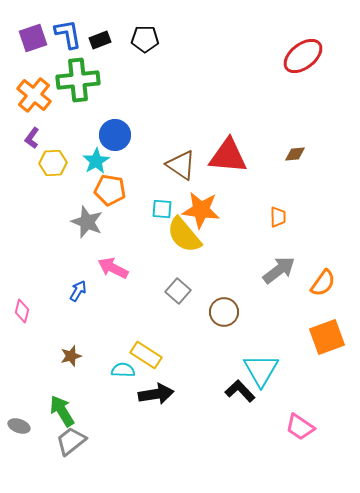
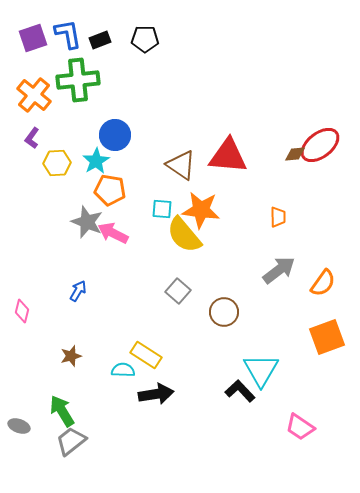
red ellipse: moved 17 px right, 89 px down
yellow hexagon: moved 4 px right
pink arrow: moved 35 px up
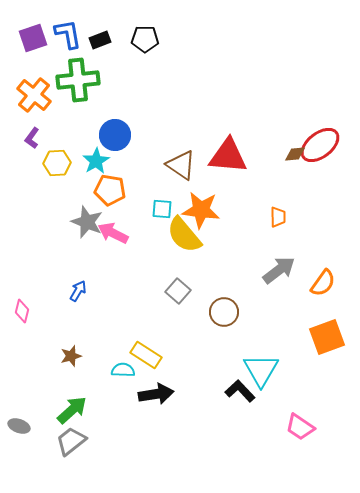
green arrow: moved 10 px right, 1 px up; rotated 80 degrees clockwise
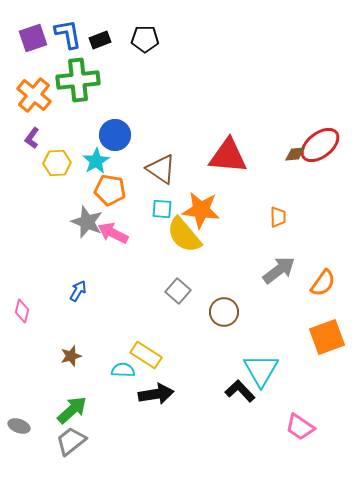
brown triangle: moved 20 px left, 4 px down
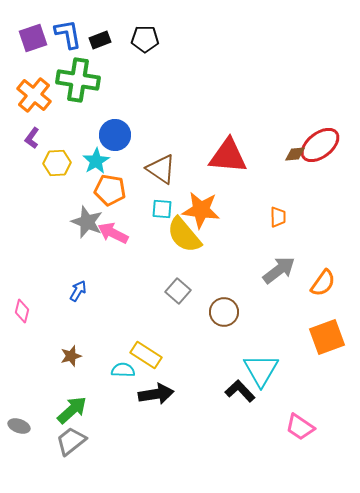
green cross: rotated 15 degrees clockwise
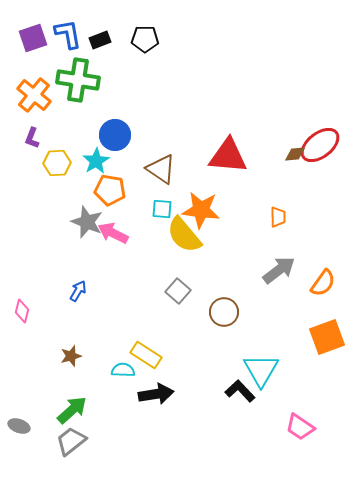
purple L-shape: rotated 15 degrees counterclockwise
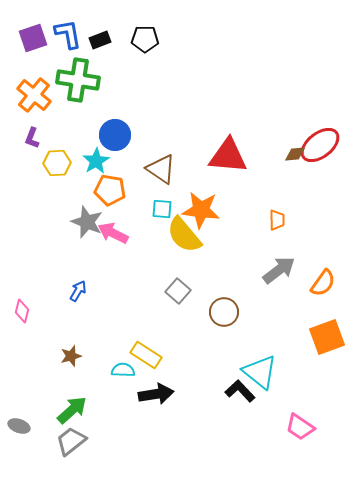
orange trapezoid: moved 1 px left, 3 px down
cyan triangle: moved 1 px left, 2 px down; rotated 21 degrees counterclockwise
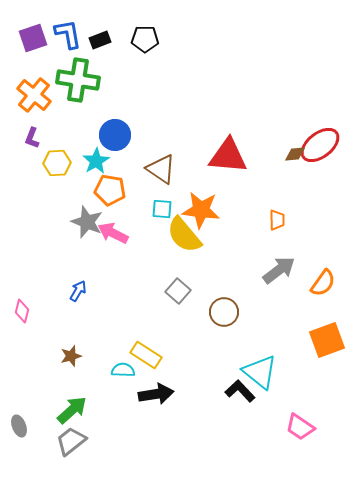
orange square: moved 3 px down
gray ellipse: rotated 50 degrees clockwise
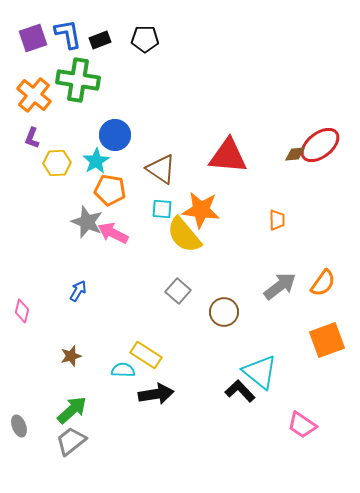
gray arrow: moved 1 px right, 16 px down
pink trapezoid: moved 2 px right, 2 px up
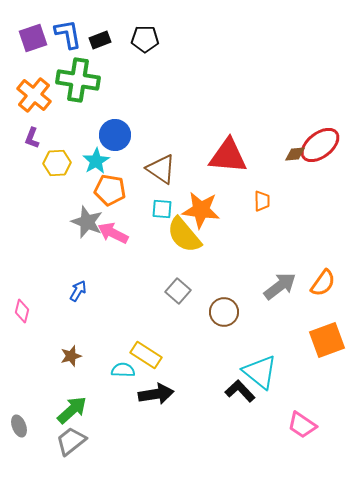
orange trapezoid: moved 15 px left, 19 px up
